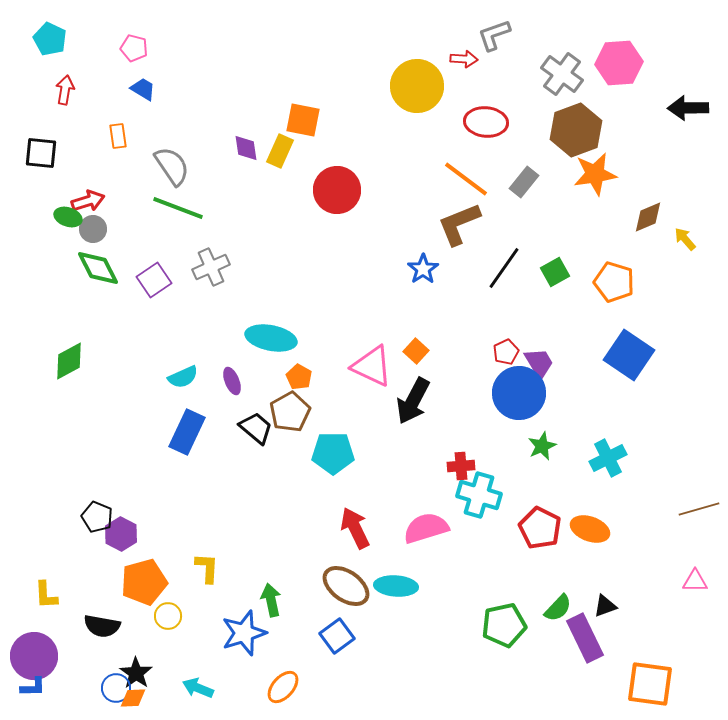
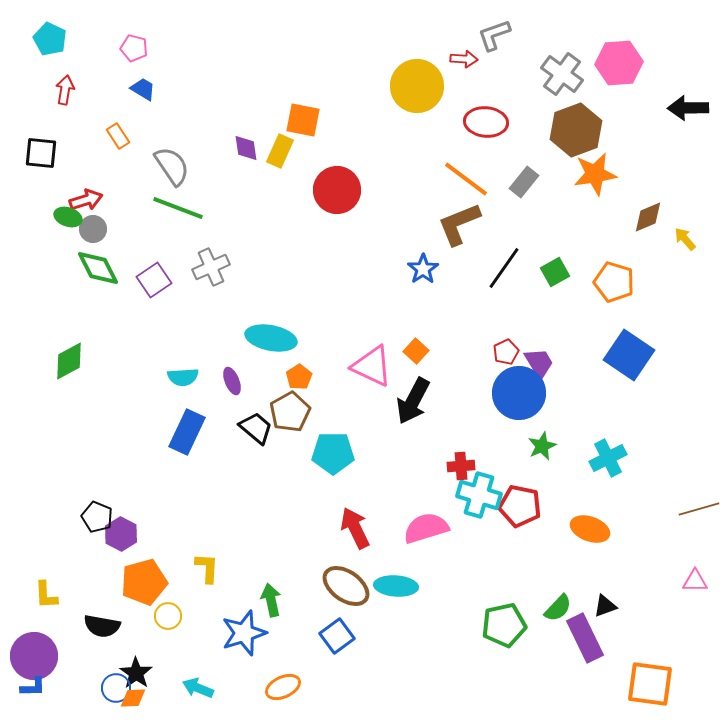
orange rectangle at (118, 136): rotated 25 degrees counterclockwise
red arrow at (88, 201): moved 2 px left, 1 px up
cyan semicircle at (183, 377): rotated 20 degrees clockwise
orange pentagon at (299, 377): rotated 10 degrees clockwise
red pentagon at (540, 528): moved 20 px left, 22 px up; rotated 15 degrees counterclockwise
orange ellipse at (283, 687): rotated 24 degrees clockwise
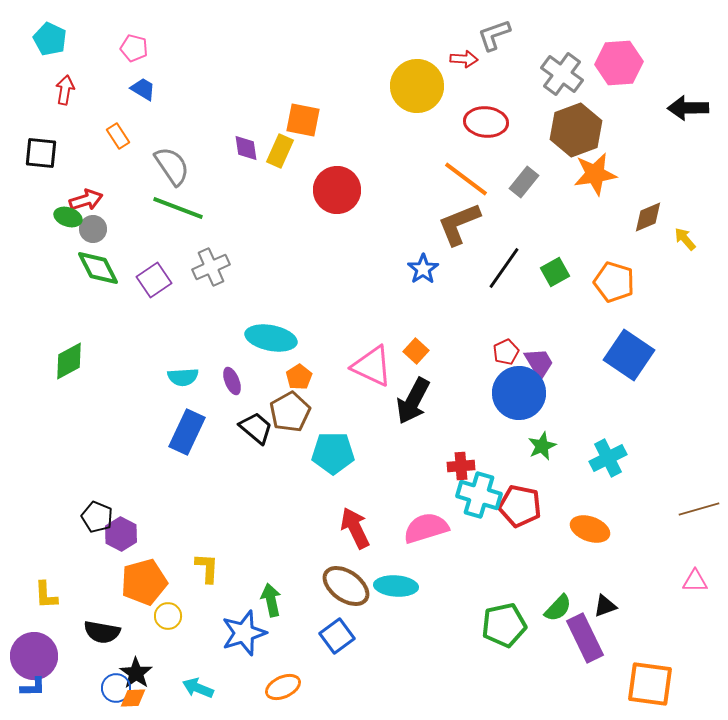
black semicircle at (102, 626): moved 6 px down
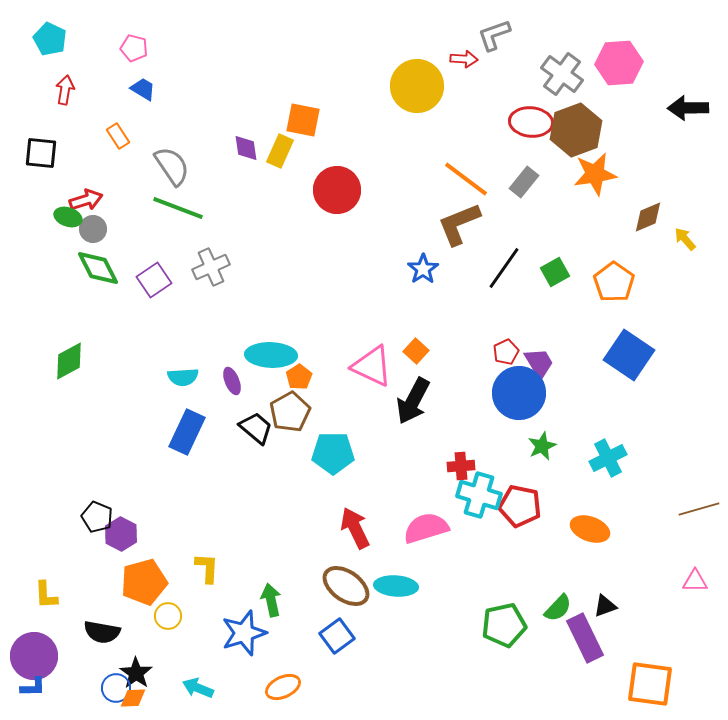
red ellipse at (486, 122): moved 45 px right
orange pentagon at (614, 282): rotated 18 degrees clockwise
cyan ellipse at (271, 338): moved 17 px down; rotated 9 degrees counterclockwise
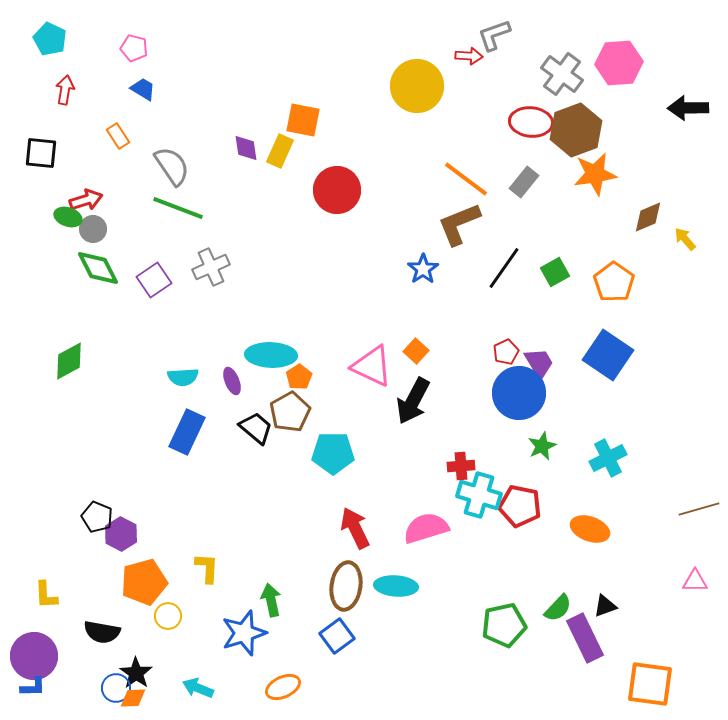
red arrow at (464, 59): moved 5 px right, 3 px up
blue square at (629, 355): moved 21 px left
brown ellipse at (346, 586): rotated 63 degrees clockwise
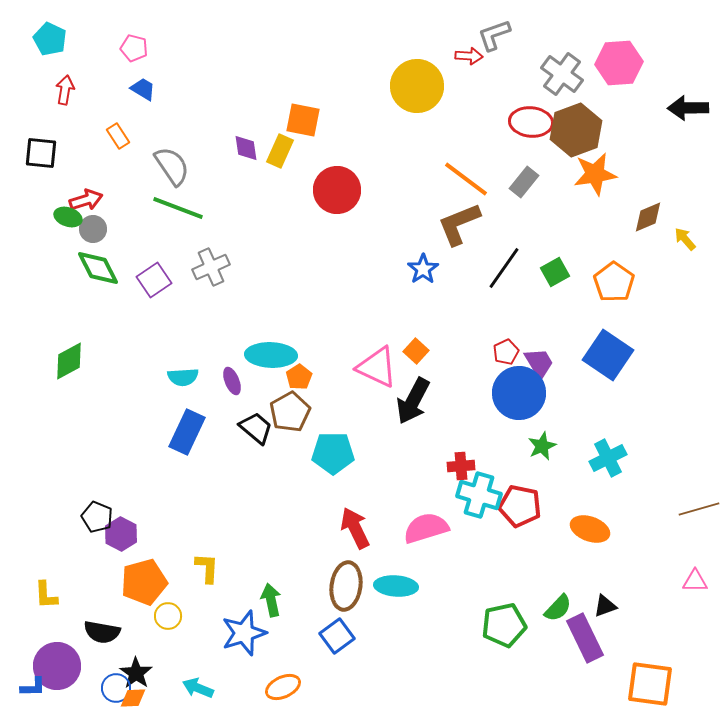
pink triangle at (372, 366): moved 5 px right, 1 px down
purple circle at (34, 656): moved 23 px right, 10 px down
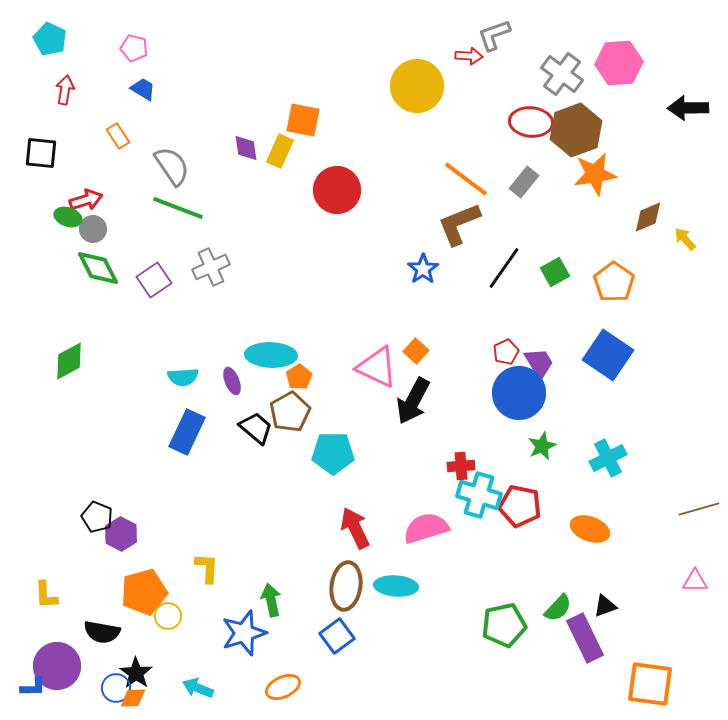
orange pentagon at (144, 582): moved 10 px down
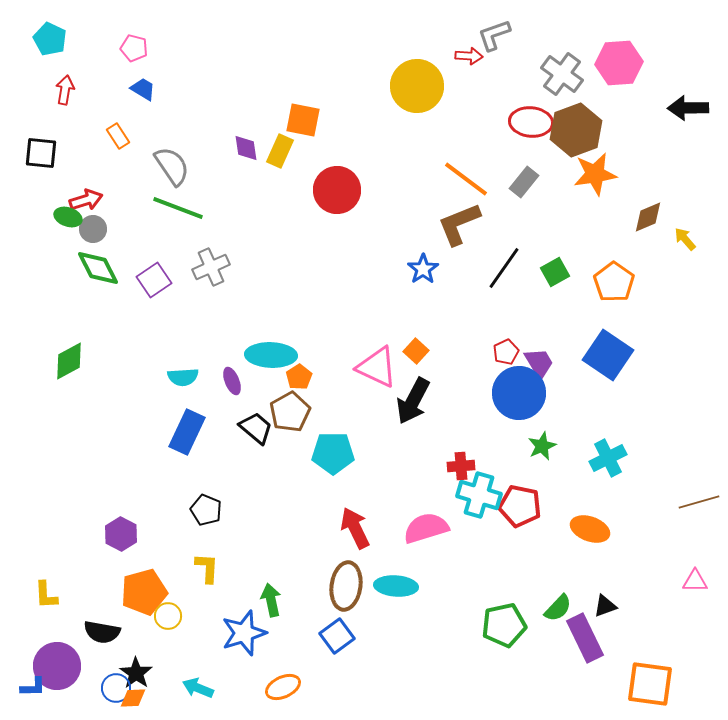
brown line at (699, 509): moved 7 px up
black pentagon at (97, 517): moved 109 px right, 7 px up
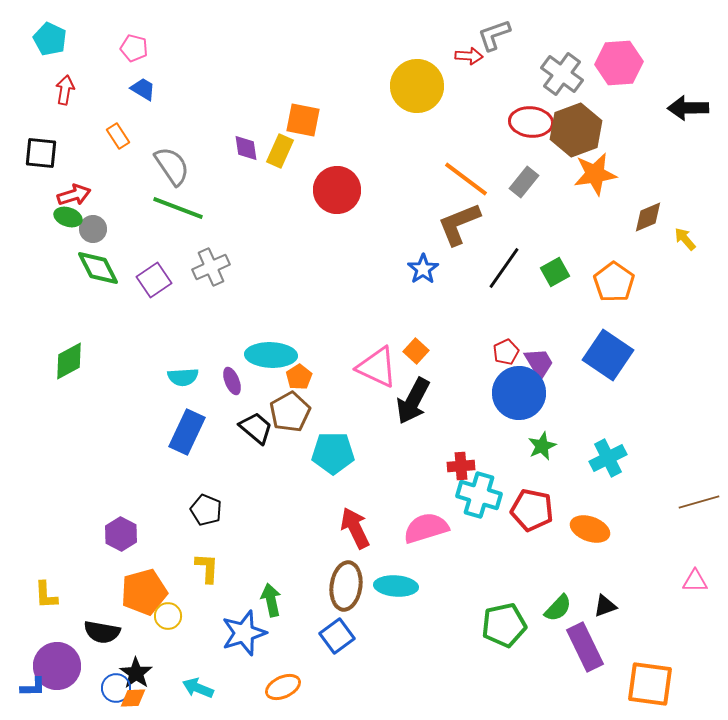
red arrow at (86, 200): moved 12 px left, 5 px up
red pentagon at (520, 506): moved 12 px right, 4 px down
purple rectangle at (585, 638): moved 9 px down
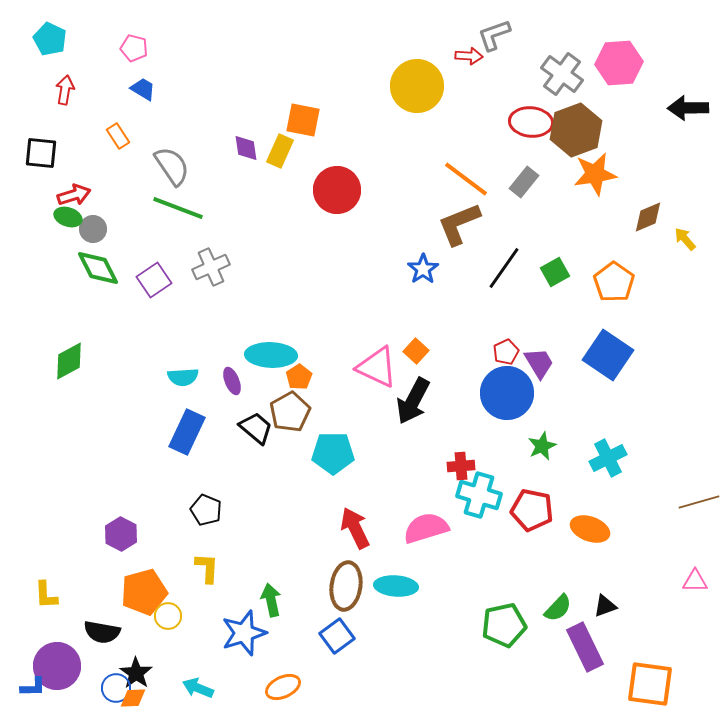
blue circle at (519, 393): moved 12 px left
